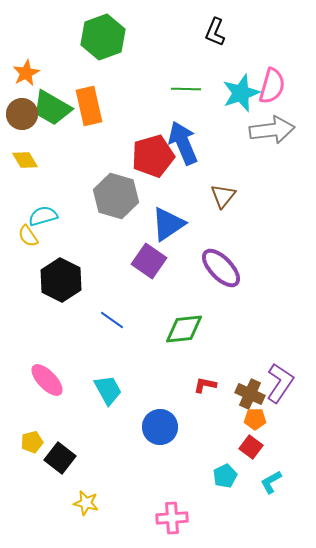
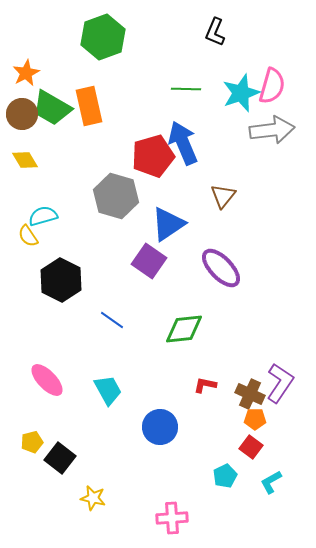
yellow star: moved 7 px right, 5 px up
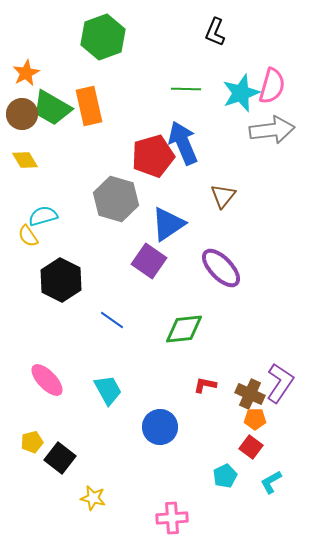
gray hexagon: moved 3 px down
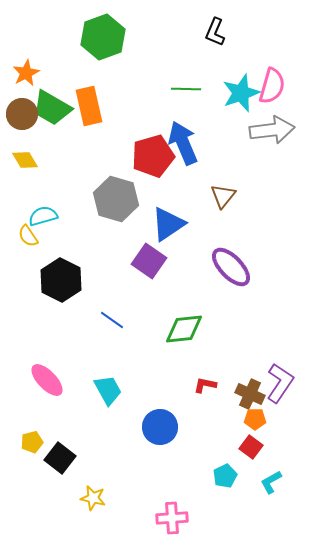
purple ellipse: moved 10 px right, 1 px up
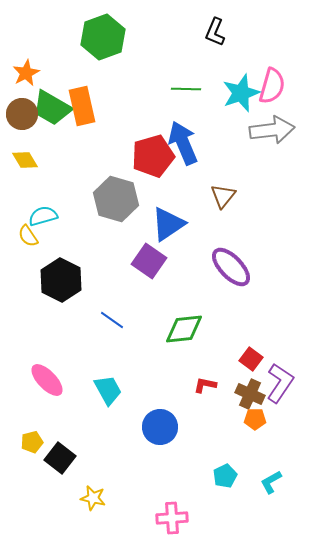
orange rectangle: moved 7 px left
red square: moved 88 px up
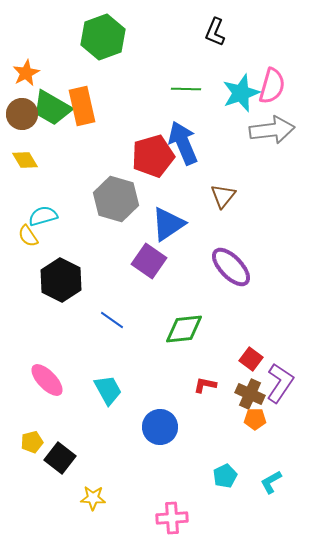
yellow star: rotated 10 degrees counterclockwise
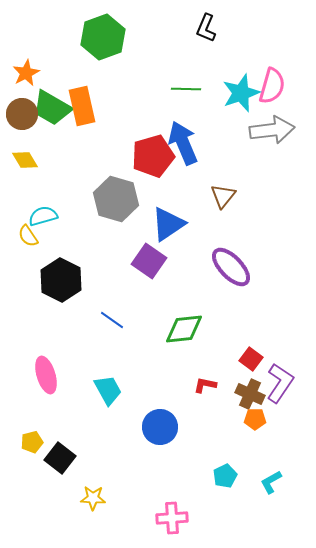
black L-shape: moved 9 px left, 4 px up
pink ellipse: moved 1 px left, 5 px up; rotated 27 degrees clockwise
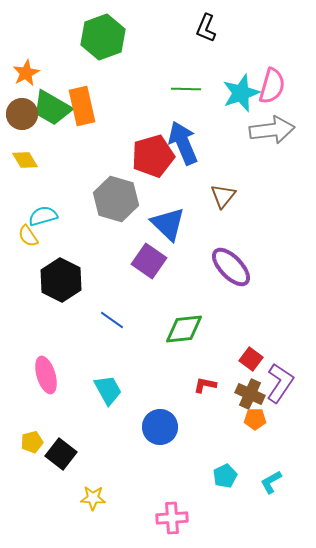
blue triangle: rotated 42 degrees counterclockwise
black square: moved 1 px right, 4 px up
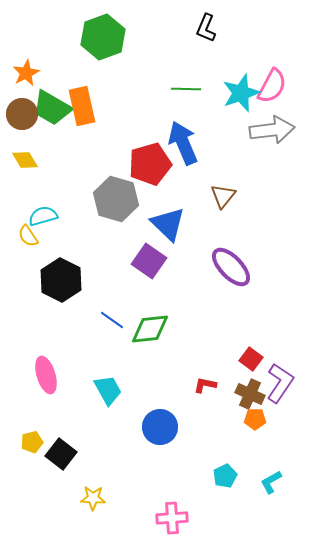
pink semicircle: rotated 12 degrees clockwise
red pentagon: moved 3 px left, 8 px down
green diamond: moved 34 px left
